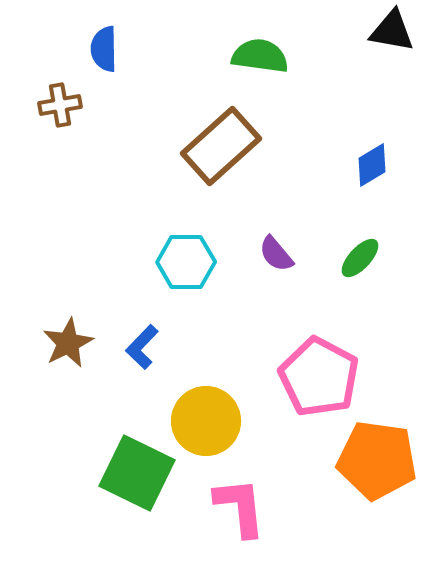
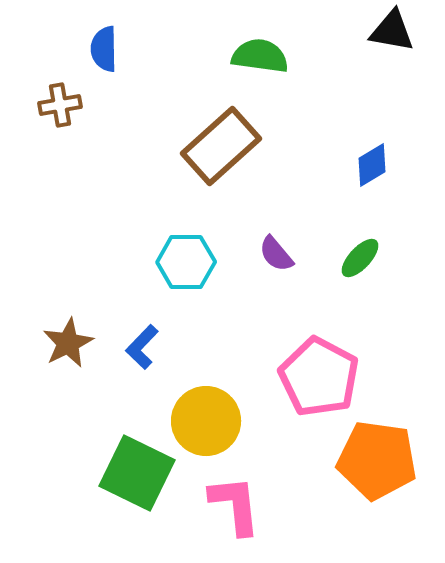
pink L-shape: moved 5 px left, 2 px up
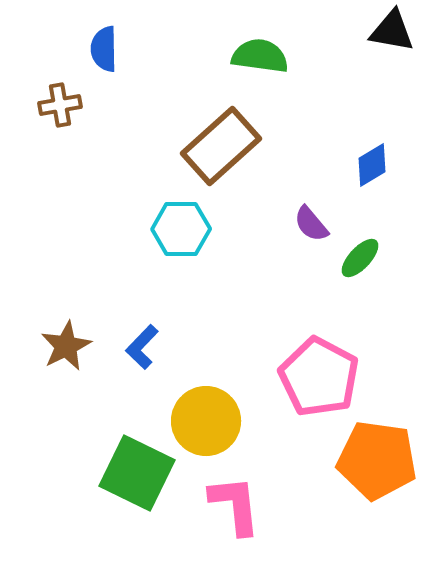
purple semicircle: moved 35 px right, 30 px up
cyan hexagon: moved 5 px left, 33 px up
brown star: moved 2 px left, 3 px down
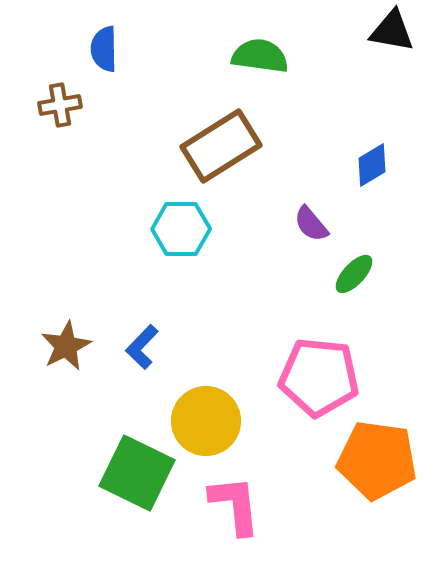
brown rectangle: rotated 10 degrees clockwise
green ellipse: moved 6 px left, 16 px down
pink pentagon: rotated 22 degrees counterclockwise
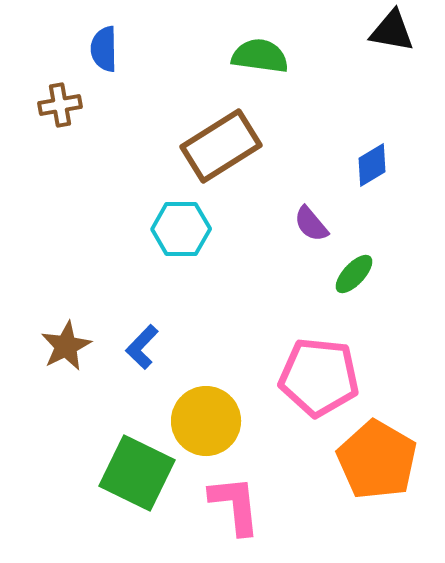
orange pentagon: rotated 22 degrees clockwise
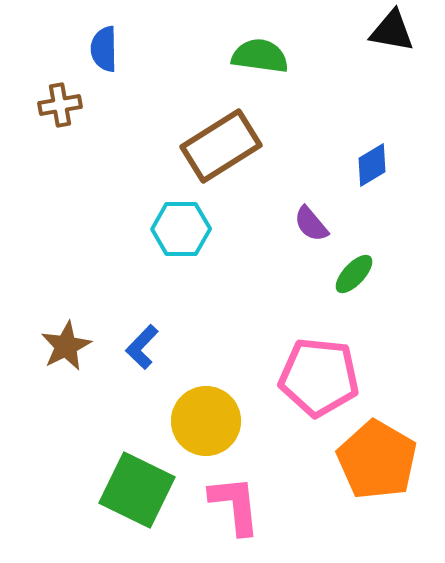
green square: moved 17 px down
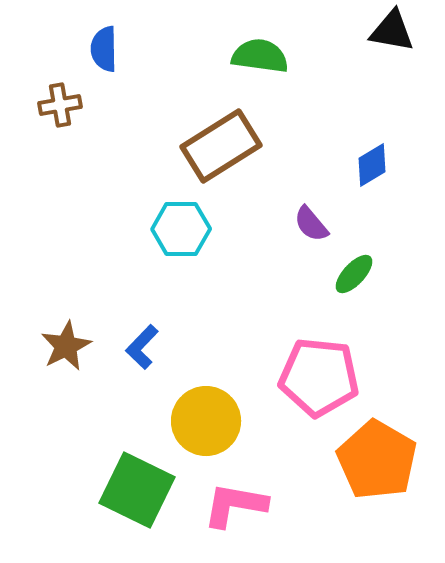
pink L-shape: rotated 74 degrees counterclockwise
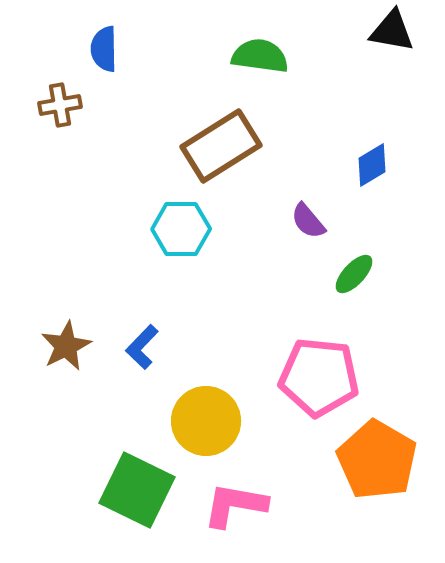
purple semicircle: moved 3 px left, 3 px up
